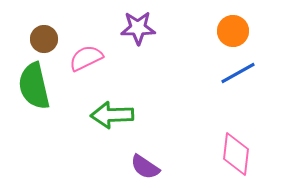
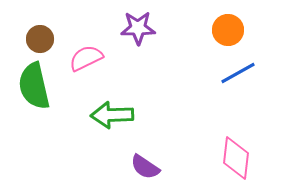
orange circle: moved 5 px left, 1 px up
brown circle: moved 4 px left
pink diamond: moved 4 px down
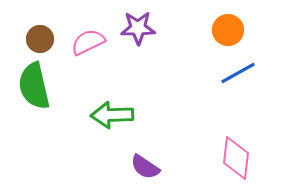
pink semicircle: moved 2 px right, 16 px up
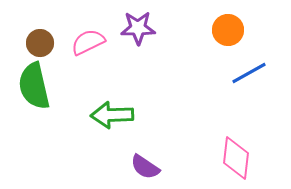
brown circle: moved 4 px down
blue line: moved 11 px right
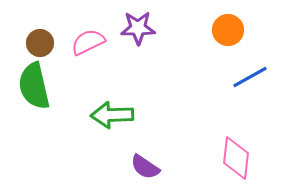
blue line: moved 1 px right, 4 px down
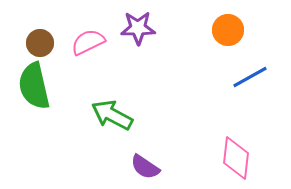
green arrow: rotated 30 degrees clockwise
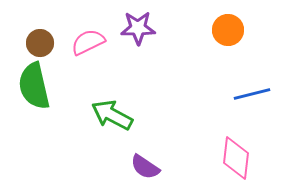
blue line: moved 2 px right, 17 px down; rotated 15 degrees clockwise
